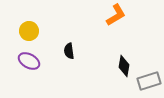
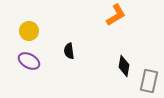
gray rectangle: rotated 60 degrees counterclockwise
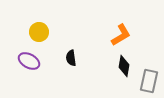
orange L-shape: moved 5 px right, 20 px down
yellow circle: moved 10 px right, 1 px down
black semicircle: moved 2 px right, 7 px down
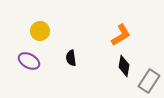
yellow circle: moved 1 px right, 1 px up
gray rectangle: rotated 20 degrees clockwise
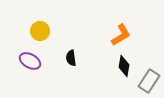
purple ellipse: moved 1 px right
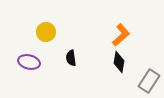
yellow circle: moved 6 px right, 1 px down
orange L-shape: rotated 10 degrees counterclockwise
purple ellipse: moved 1 px left, 1 px down; rotated 15 degrees counterclockwise
black diamond: moved 5 px left, 4 px up
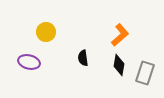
orange L-shape: moved 1 px left
black semicircle: moved 12 px right
black diamond: moved 3 px down
gray rectangle: moved 4 px left, 8 px up; rotated 15 degrees counterclockwise
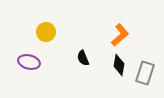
black semicircle: rotated 14 degrees counterclockwise
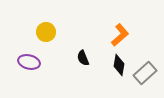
gray rectangle: rotated 30 degrees clockwise
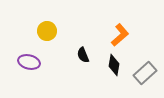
yellow circle: moved 1 px right, 1 px up
black semicircle: moved 3 px up
black diamond: moved 5 px left
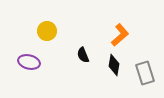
gray rectangle: rotated 65 degrees counterclockwise
